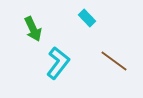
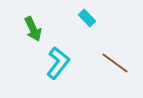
brown line: moved 1 px right, 2 px down
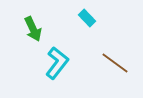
cyan L-shape: moved 1 px left
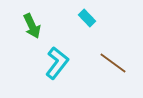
green arrow: moved 1 px left, 3 px up
brown line: moved 2 px left
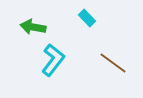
green arrow: moved 1 px right, 1 px down; rotated 125 degrees clockwise
cyan L-shape: moved 4 px left, 3 px up
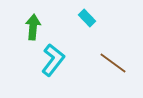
green arrow: rotated 85 degrees clockwise
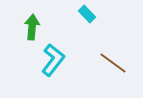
cyan rectangle: moved 4 px up
green arrow: moved 1 px left
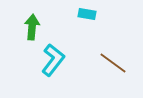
cyan rectangle: rotated 36 degrees counterclockwise
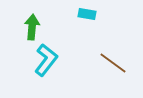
cyan L-shape: moved 7 px left
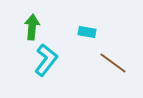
cyan rectangle: moved 18 px down
